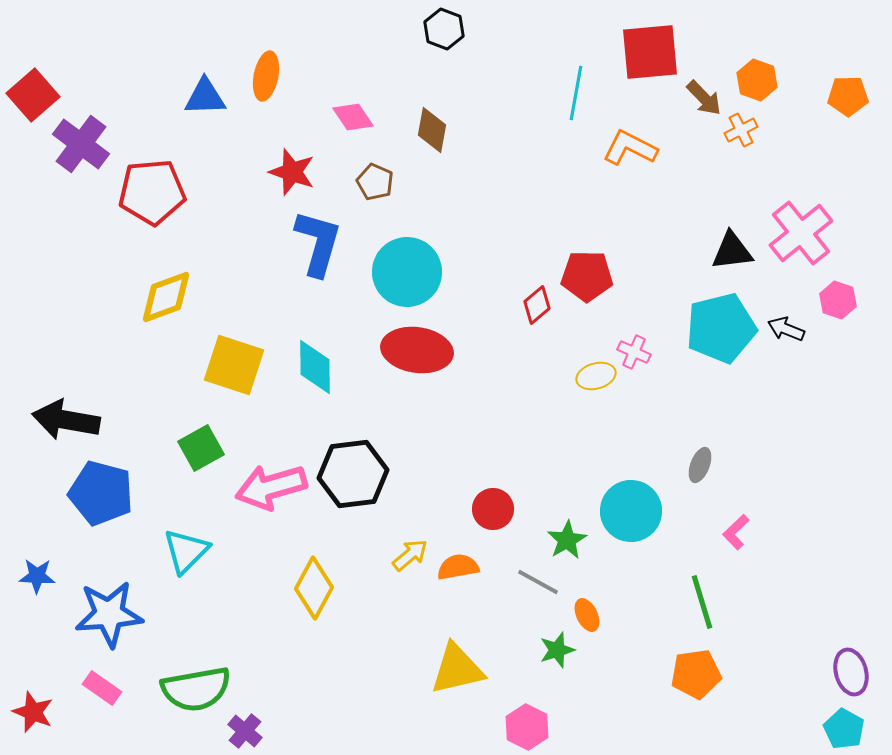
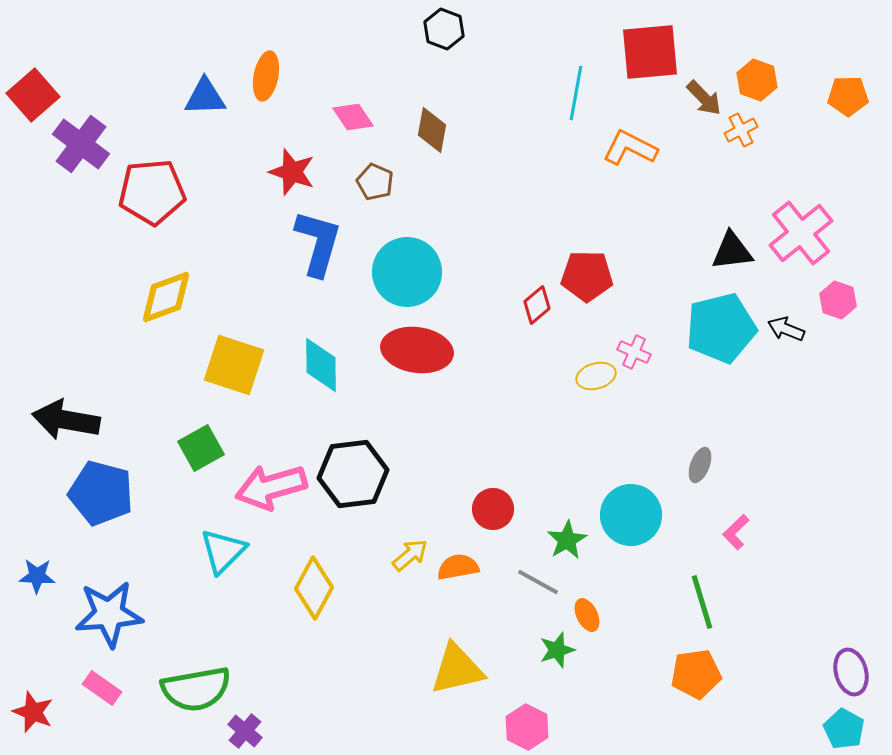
cyan diamond at (315, 367): moved 6 px right, 2 px up
cyan circle at (631, 511): moved 4 px down
cyan triangle at (186, 551): moved 37 px right
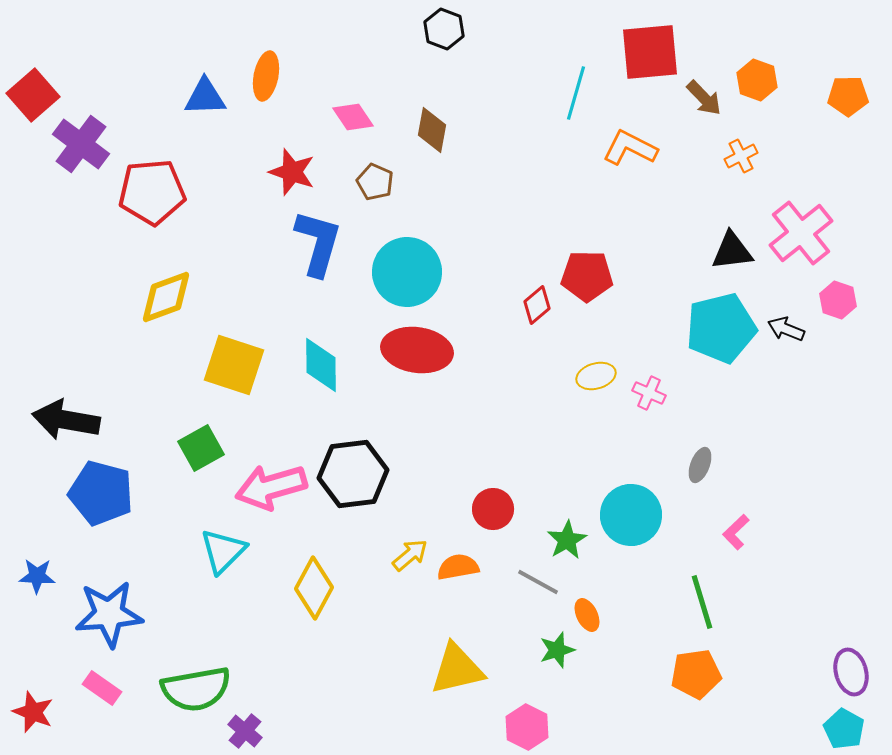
cyan line at (576, 93): rotated 6 degrees clockwise
orange cross at (741, 130): moved 26 px down
pink cross at (634, 352): moved 15 px right, 41 px down
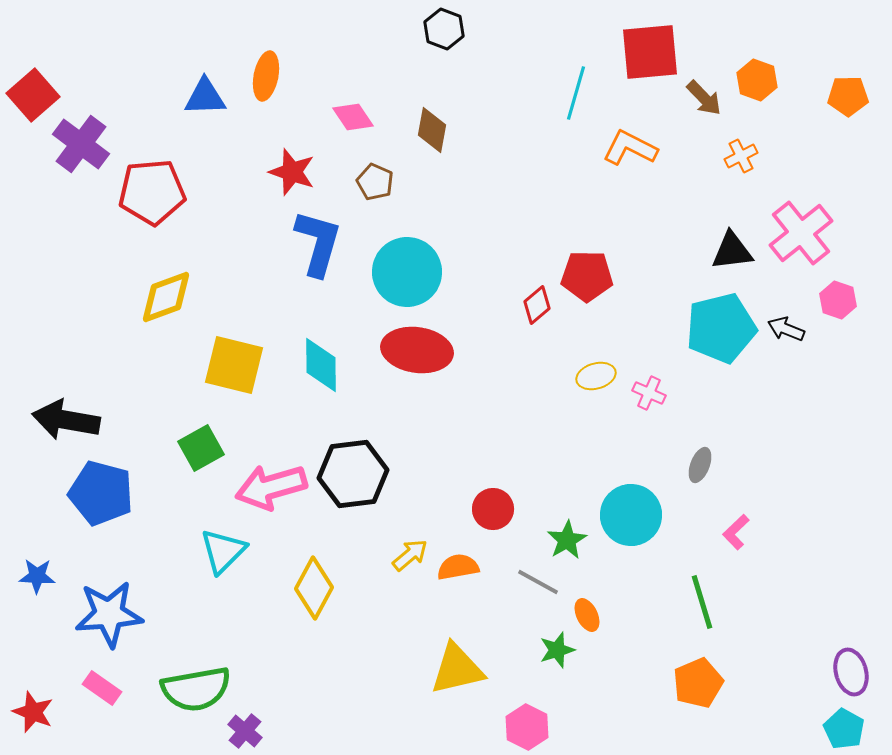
yellow square at (234, 365): rotated 4 degrees counterclockwise
orange pentagon at (696, 674): moved 2 px right, 9 px down; rotated 15 degrees counterclockwise
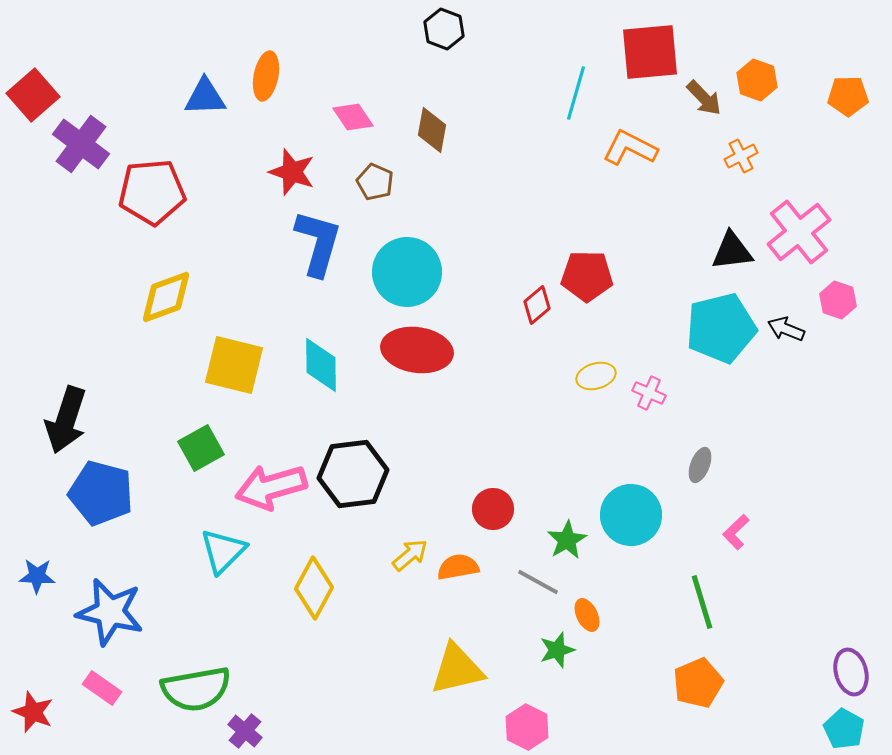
pink cross at (801, 233): moved 2 px left, 1 px up
black arrow at (66, 420): rotated 82 degrees counterclockwise
blue star at (109, 614): moved 1 px right, 2 px up; rotated 18 degrees clockwise
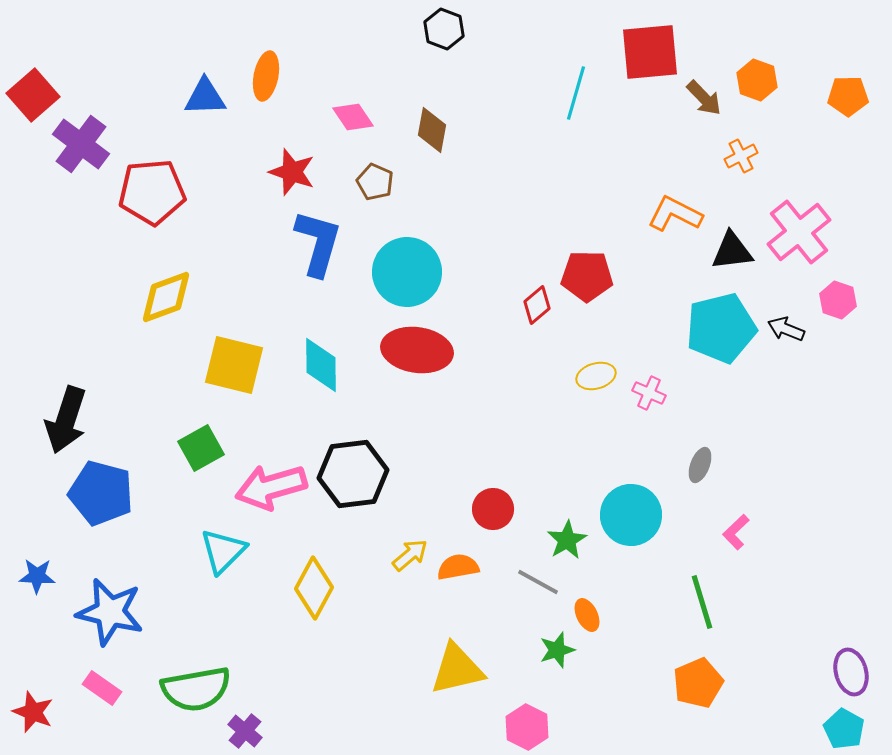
orange L-shape at (630, 148): moved 45 px right, 66 px down
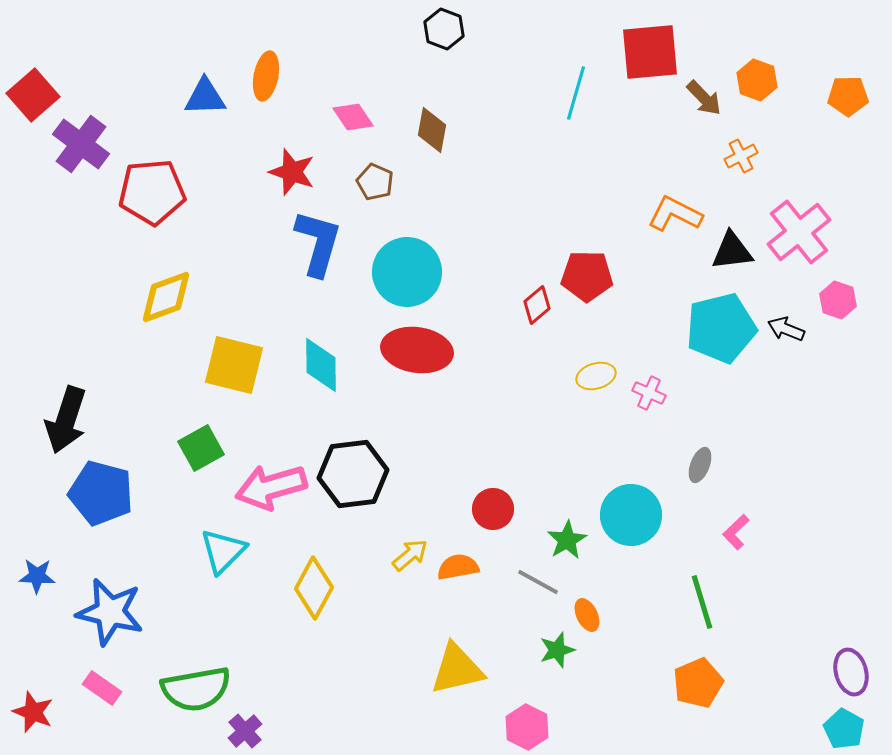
purple cross at (245, 731): rotated 8 degrees clockwise
